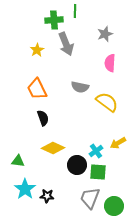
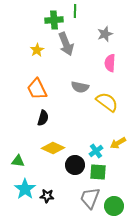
black semicircle: rotated 35 degrees clockwise
black circle: moved 2 px left
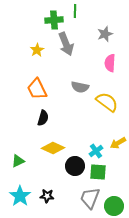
green triangle: rotated 32 degrees counterclockwise
black circle: moved 1 px down
cyan star: moved 5 px left, 7 px down
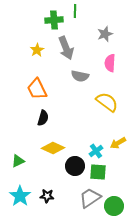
gray arrow: moved 4 px down
gray semicircle: moved 11 px up
gray trapezoid: rotated 35 degrees clockwise
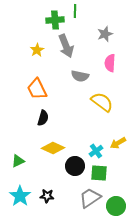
green cross: moved 1 px right
gray arrow: moved 2 px up
yellow semicircle: moved 5 px left
green square: moved 1 px right, 1 px down
green circle: moved 2 px right
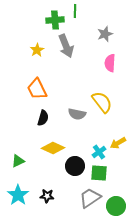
gray semicircle: moved 3 px left, 38 px down
yellow semicircle: rotated 15 degrees clockwise
cyan cross: moved 3 px right, 1 px down
cyan star: moved 2 px left, 1 px up
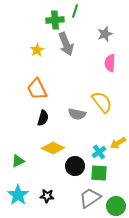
green line: rotated 16 degrees clockwise
gray arrow: moved 2 px up
